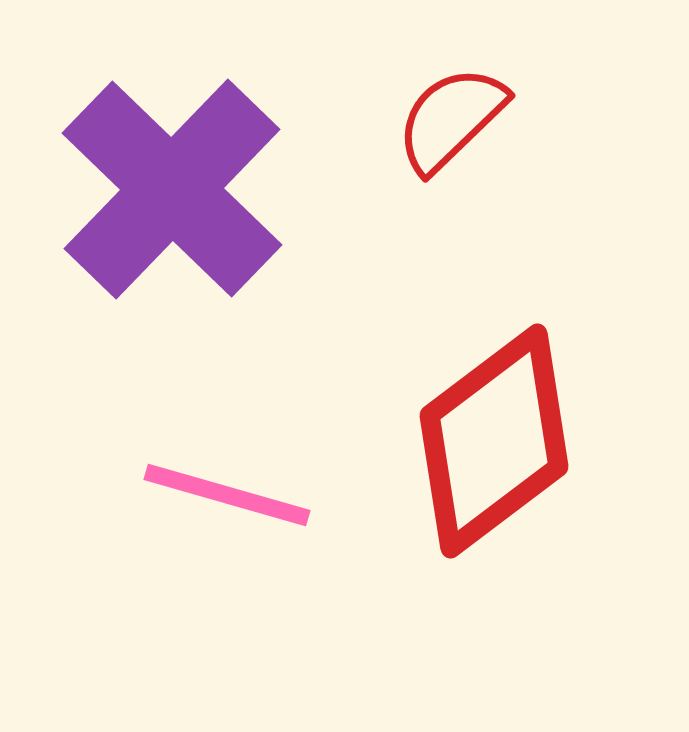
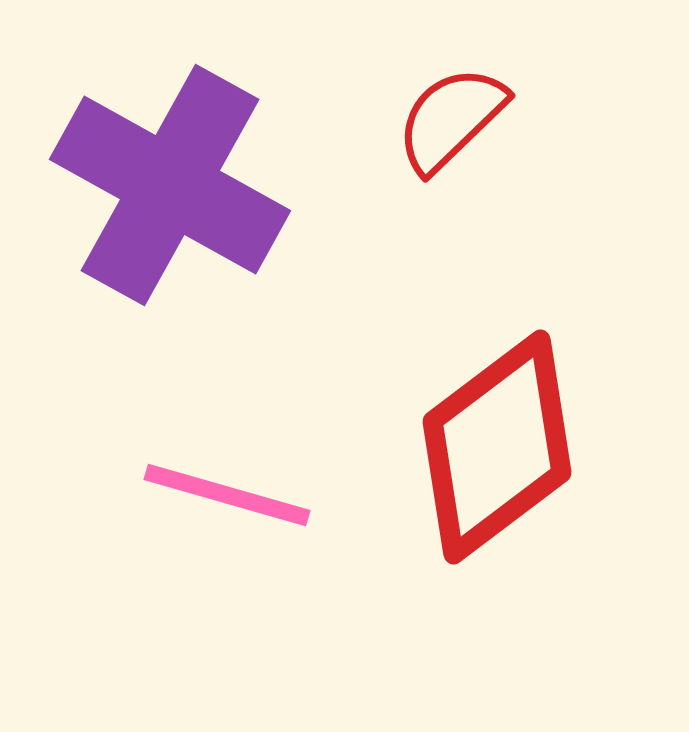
purple cross: moved 2 px left, 4 px up; rotated 15 degrees counterclockwise
red diamond: moved 3 px right, 6 px down
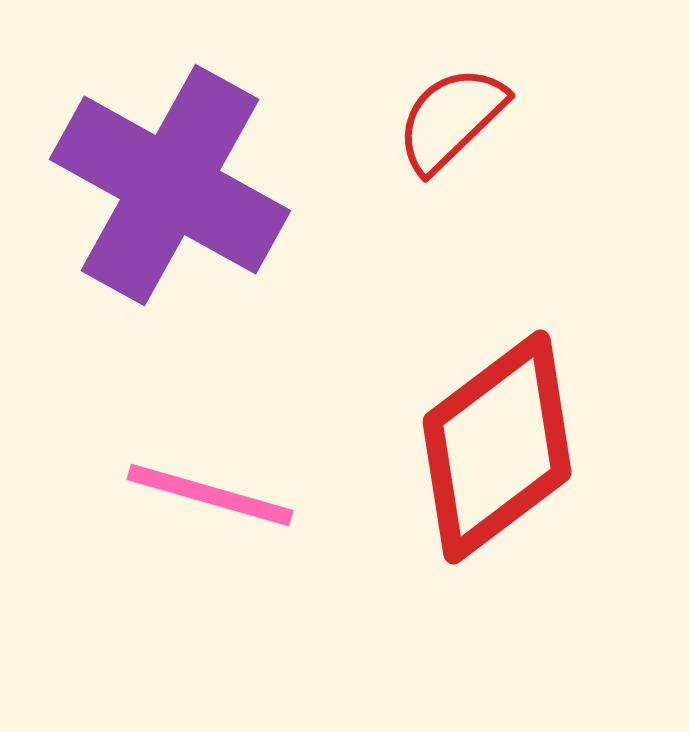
pink line: moved 17 px left
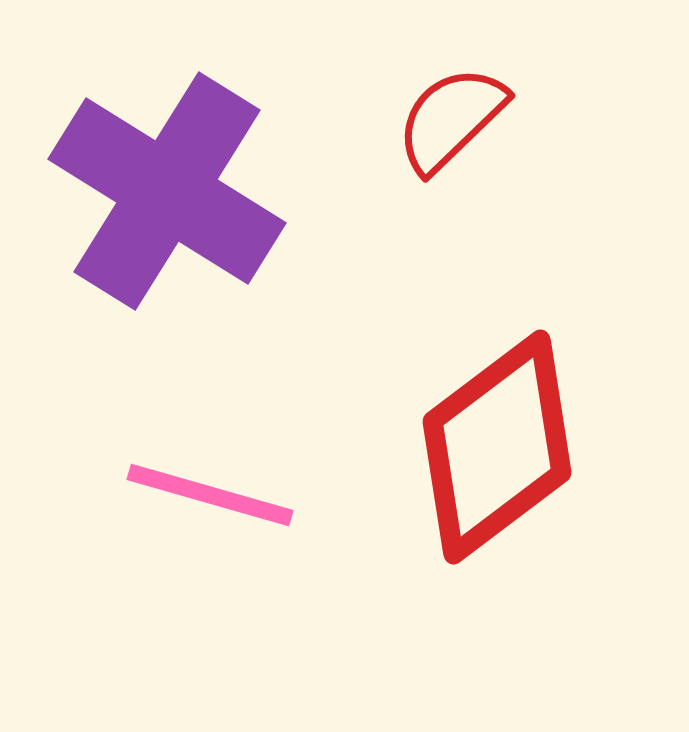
purple cross: moved 3 px left, 6 px down; rotated 3 degrees clockwise
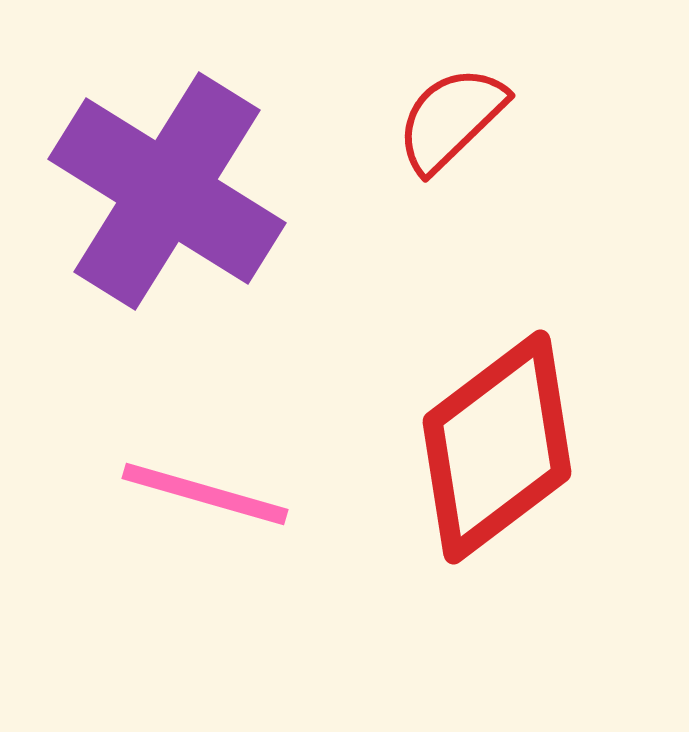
pink line: moved 5 px left, 1 px up
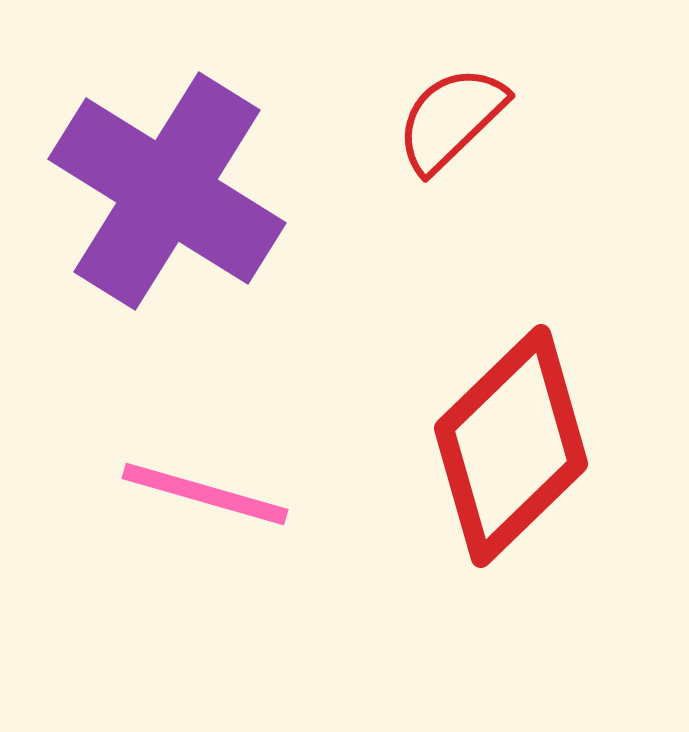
red diamond: moved 14 px right, 1 px up; rotated 7 degrees counterclockwise
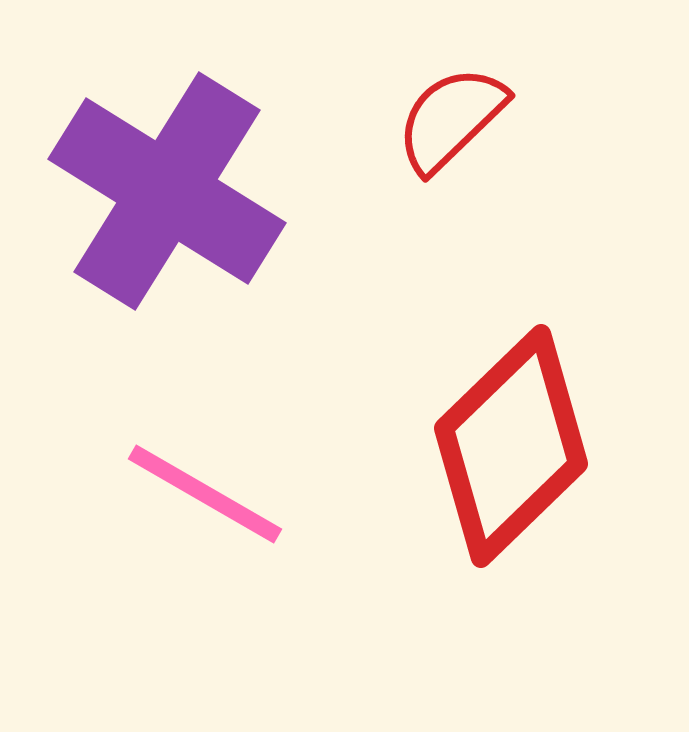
pink line: rotated 14 degrees clockwise
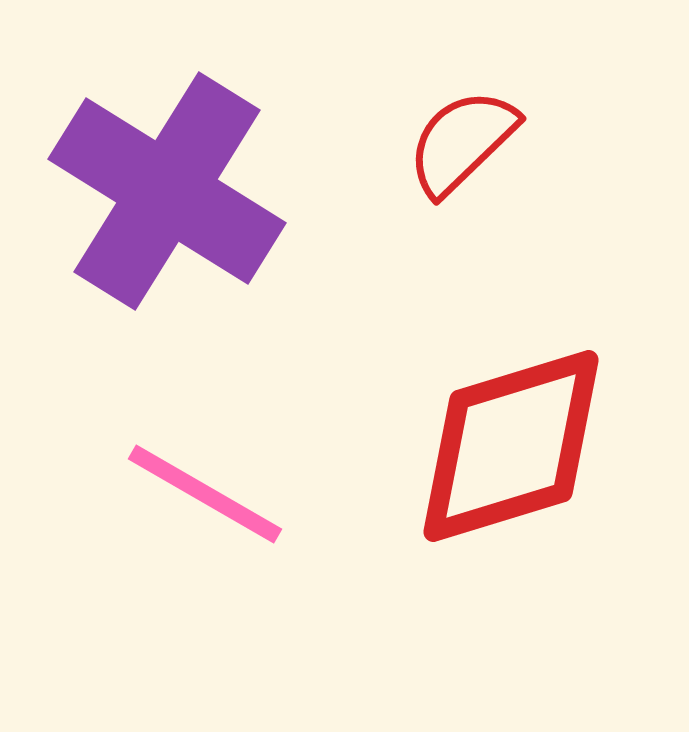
red semicircle: moved 11 px right, 23 px down
red diamond: rotated 27 degrees clockwise
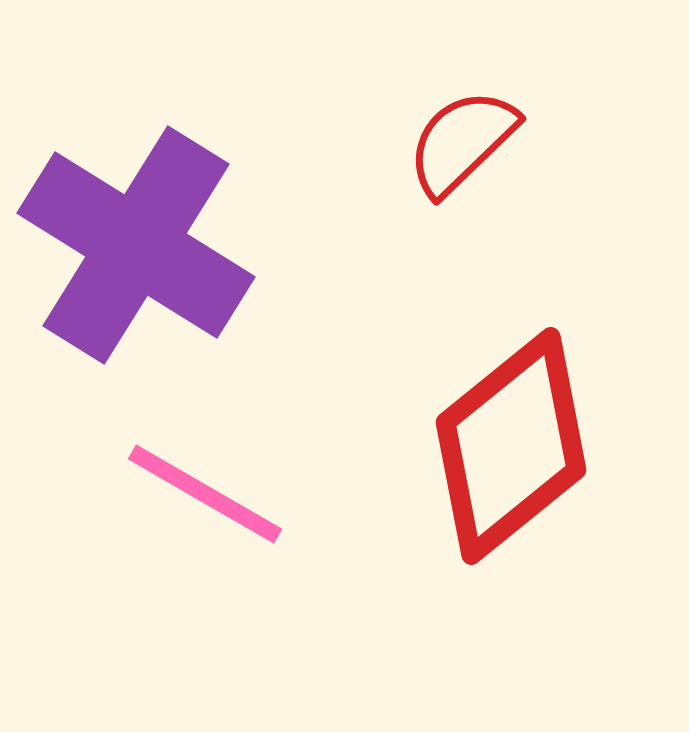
purple cross: moved 31 px left, 54 px down
red diamond: rotated 22 degrees counterclockwise
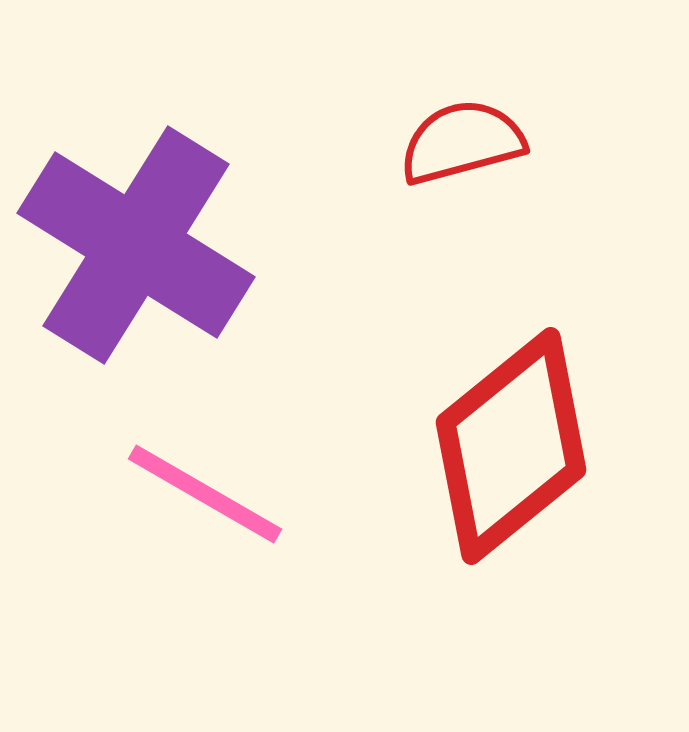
red semicircle: rotated 29 degrees clockwise
